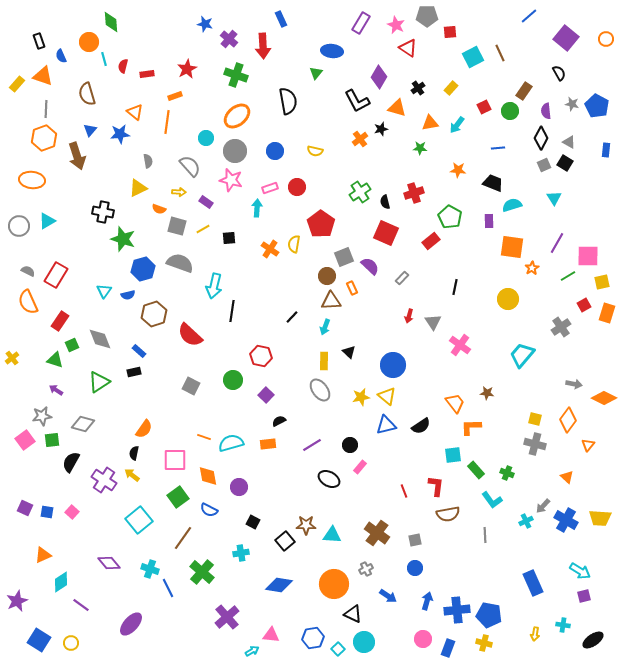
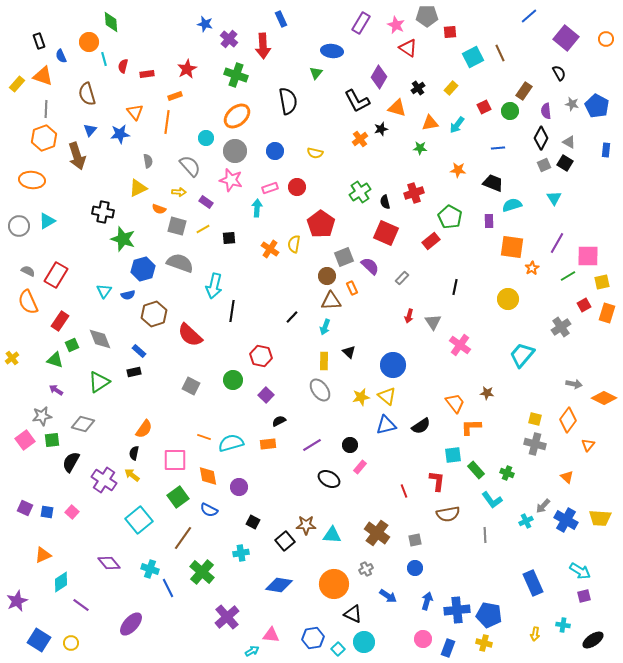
orange triangle at (135, 112): rotated 12 degrees clockwise
yellow semicircle at (315, 151): moved 2 px down
red L-shape at (436, 486): moved 1 px right, 5 px up
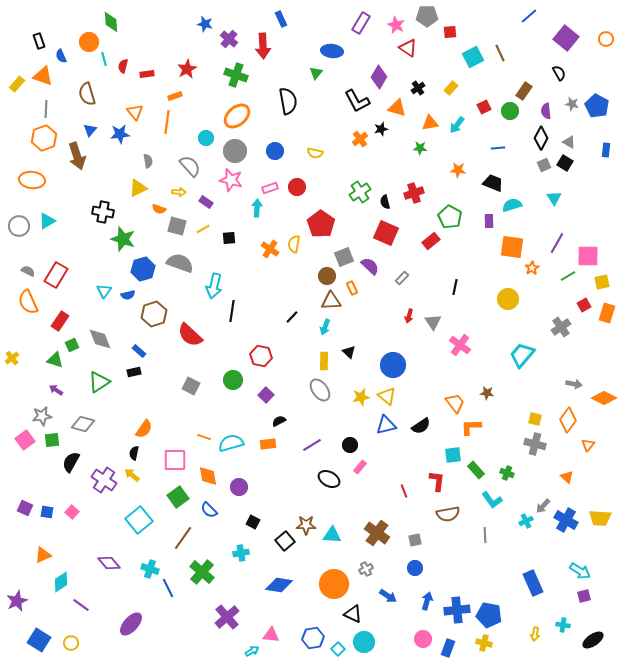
blue semicircle at (209, 510): rotated 18 degrees clockwise
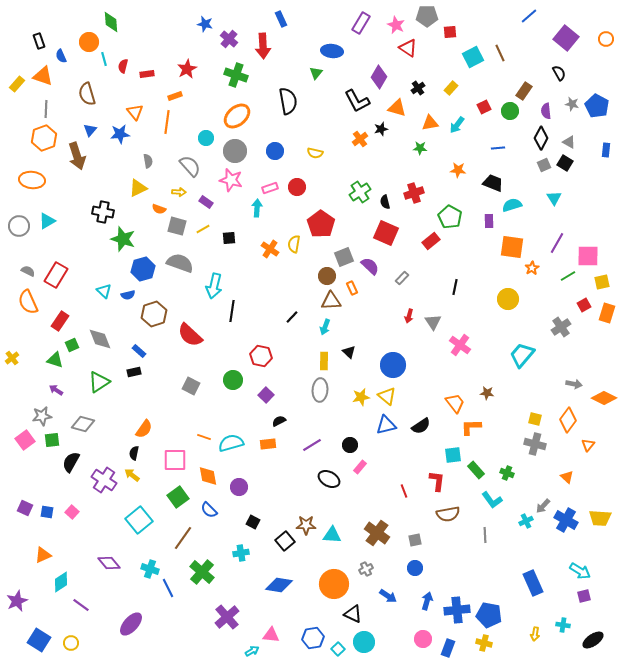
cyan triangle at (104, 291): rotated 21 degrees counterclockwise
gray ellipse at (320, 390): rotated 40 degrees clockwise
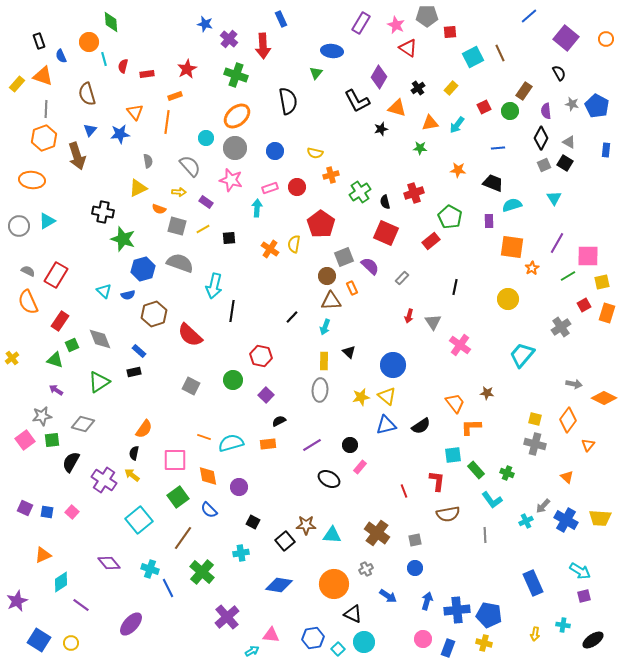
orange cross at (360, 139): moved 29 px left, 36 px down; rotated 21 degrees clockwise
gray circle at (235, 151): moved 3 px up
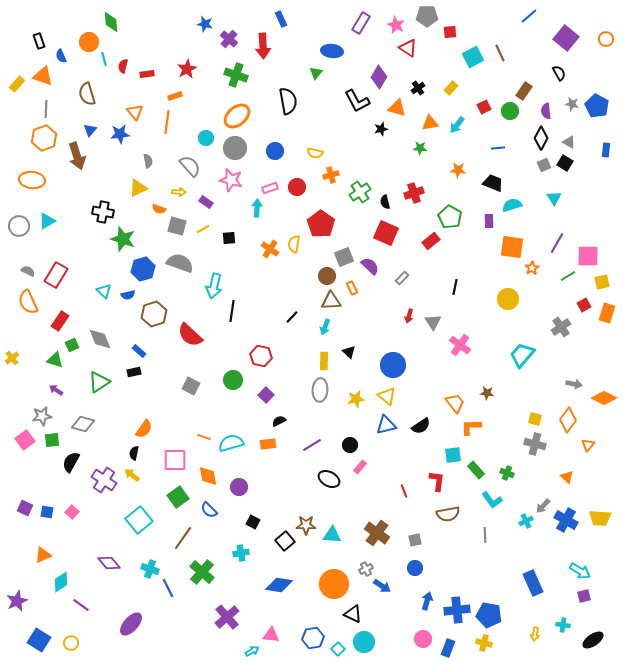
yellow star at (361, 397): moved 5 px left, 2 px down
blue arrow at (388, 596): moved 6 px left, 10 px up
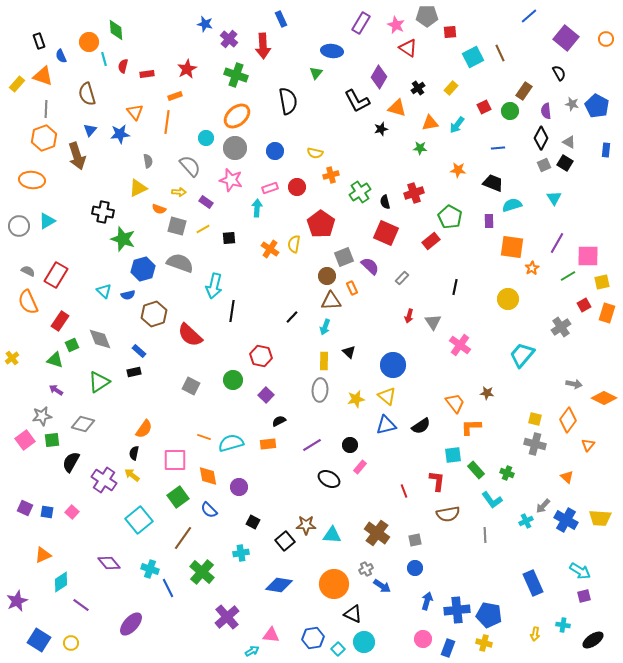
green diamond at (111, 22): moved 5 px right, 8 px down
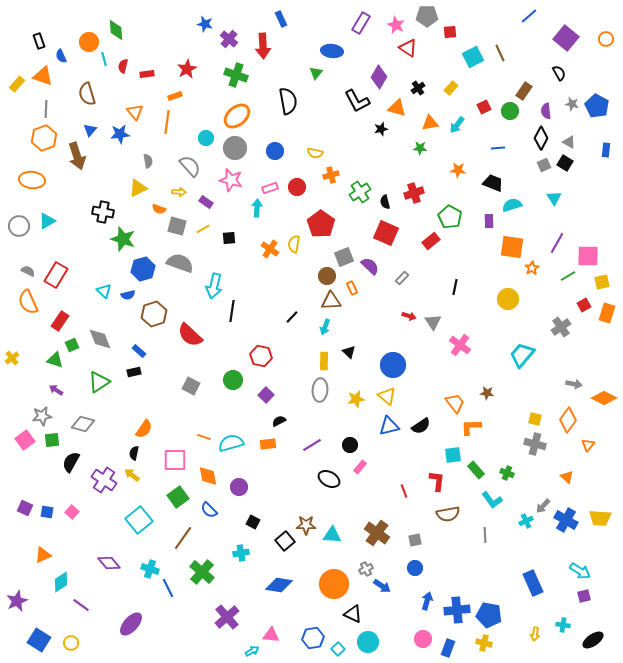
red arrow at (409, 316): rotated 88 degrees counterclockwise
blue triangle at (386, 425): moved 3 px right, 1 px down
cyan circle at (364, 642): moved 4 px right
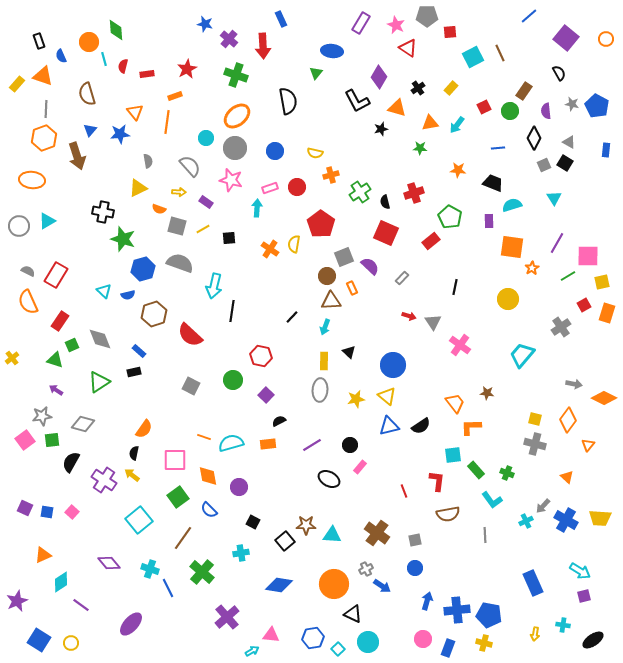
black diamond at (541, 138): moved 7 px left
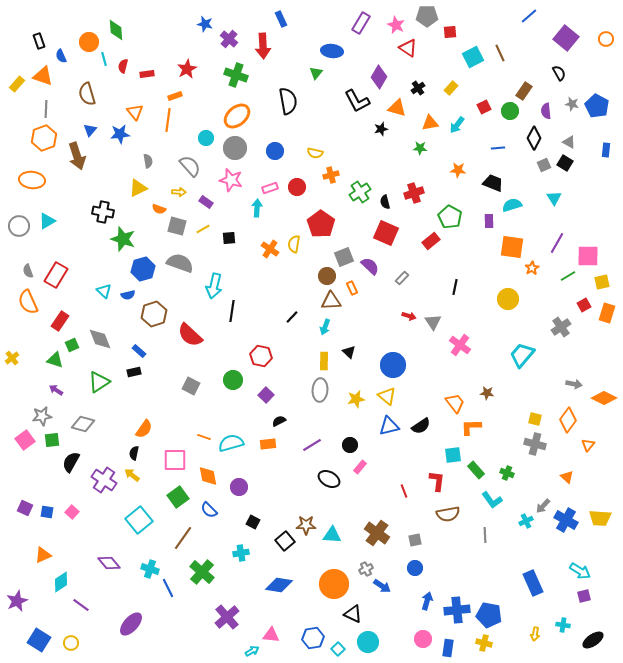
orange line at (167, 122): moved 1 px right, 2 px up
gray semicircle at (28, 271): rotated 136 degrees counterclockwise
blue rectangle at (448, 648): rotated 12 degrees counterclockwise
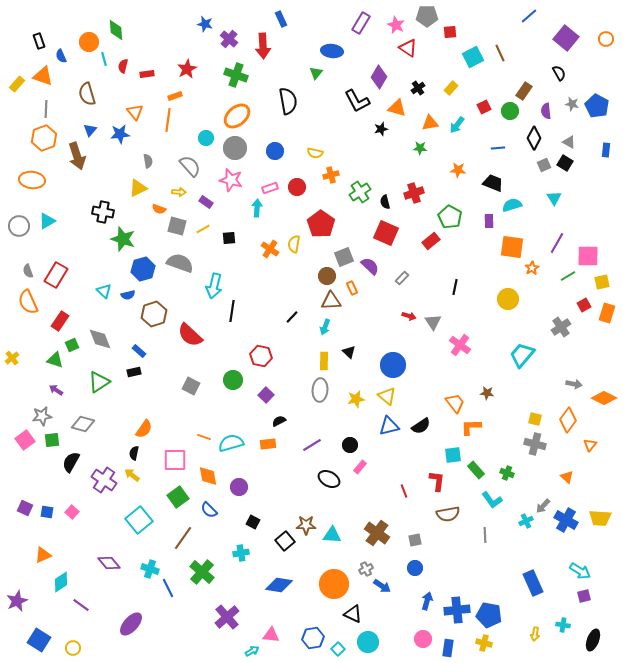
orange triangle at (588, 445): moved 2 px right
black ellipse at (593, 640): rotated 35 degrees counterclockwise
yellow circle at (71, 643): moved 2 px right, 5 px down
